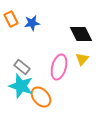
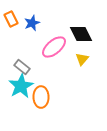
blue star: rotated 14 degrees counterclockwise
pink ellipse: moved 5 px left, 20 px up; rotated 35 degrees clockwise
cyan star: rotated 25 degrees clockwise
orange ellipse: rotated 40 degrees clockwise
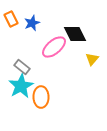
black diamond: moved 6 px left
yellow triangle: moved 10 px right
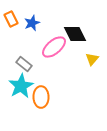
gray rectangle: moved 2 px right, 3 px up
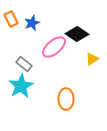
black diamond: moved 2 px right; rotated 30 degrees counterclockwise
yellow triangle: rotated 16 degrees clockwise
orange ellipse: moved 25 px right, 2 px down
